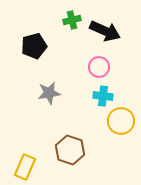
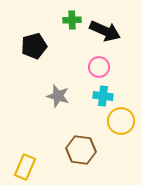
green cross: rotated 12 degrees clockwise
gray star: moved 9 px right, 3 px down; rotated 25 degrees clockwise
brown hexagon: moved 11 px right; rotated 12 degrees counterclockwise
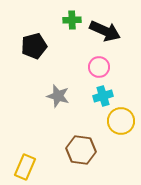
cyan cross: rotated 24 degrees counterclockwise
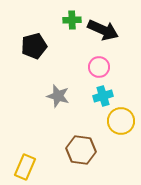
black arrow: moved 2 px left, 1 px up
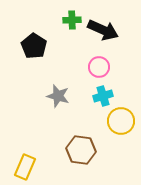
black pentagon: rotated 25 degrees counterclockwise
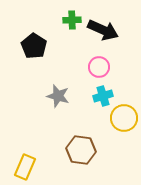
yellow circle: moved 3 px right, 3 px up
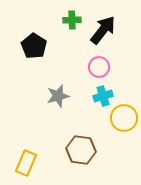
black arrow: rotated 76 degrees counterclockwise
gray star: rotated 30 degrees counterclockwise
yellow rectangle: moved 1 px right, 4 px up
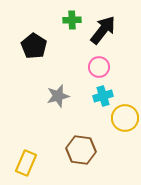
yellow circle: moved 1 px right
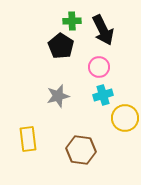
green cross: moved 1 px down
black arrow: rotated 116 degrees clockwise
black pentagon: moved 27 px right
cyan cross: moved 1 px up
yellow rectangle: moved 2 px right, 24 px up; rotated 30 degrees counterclockwise
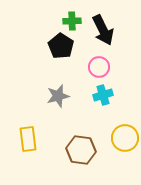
yellow circle: moved 20 px down
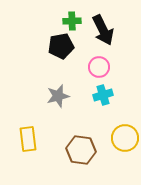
black pentagon: rotated 30 degrees clockwise
